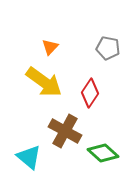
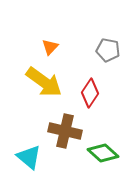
gray pentagon: moved 2 px down
brown cross: rotated 16 degrees counterclockwise
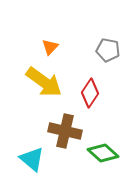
cyan triangle: moved 3 px right, 2 px down
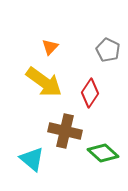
gray pentagon: rotated 15 degrees clockwise
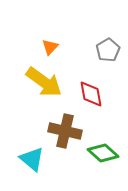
gray pentagon: rotated 15 degrees clockwise
red diamond: moved 1 px right, 1 px down; rotated 44 degrees counterclockwise
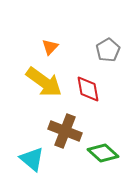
red diamond: moved 3 px left, 5 px up
brown cross: rotated 8 degrees clockwise
